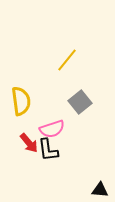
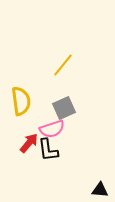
yellow line: moved 4 px left, 5 px down
gray square: moved 16 px left, 6 px down; rotated 15 degrees clockwise
red arrow: rotated 100 degrees counterclockwise
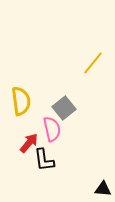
yellow line: moved 30 px right, 2 px up
gray square: rotated 15 degrees counterclockwise
pink semicircle: rotated 85 degrees counterclockwise
black L-shape: moved 4 px left, 10 px down
black triangle: moved 3 px right, 1 px up
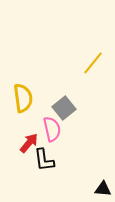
yellow semicircle: moved 2 px right, 3 px up
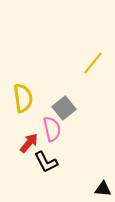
black L-shape: moved 2 px right, 2 px down; rotated 20 degrees counterclockwise
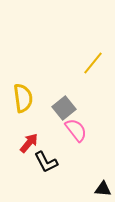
pink semicircle: moved 24 px right, 1 px down; rotated 25 degrees counterclockwise
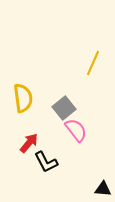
yellow line: rotated 15 degrees counterclockwise
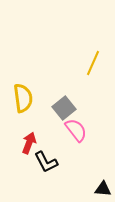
red arrow: rotated 20 degrees counterclockwise
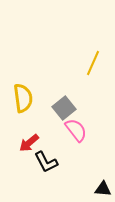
red arrow: rotated 150 degrees counterclockwise
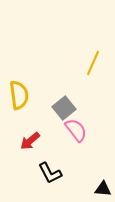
yellow semicircle: moved 4 px left, 3 px up
red arrow: moved 1 px right, 2 px up
black L-shape: moved 4 px right, 11 px down
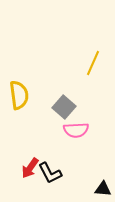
gray square: moved 1 px up; rotated 10 degrees counterclockwise
pink semicircle: rotated 125 degrees clockwise
red arrow: moved 27 px down; rotated 15 degrees counterclockwise
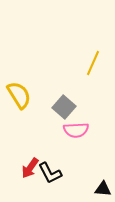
yellow semicircle: rotated 24 degrees counterclockwise
